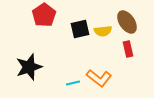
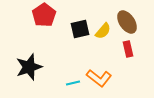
yellow semicircle: rotated 42 degrees counterclockwise
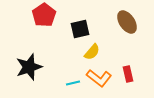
yellow semicircle: moved 11 px left, 21 px down
red rectangle: moved 25 px down
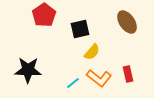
black star: moved 1 px left, 3 px down; rotated 20 degrees clockwise
cyan line: rotated 24 degrees counterclockwise
